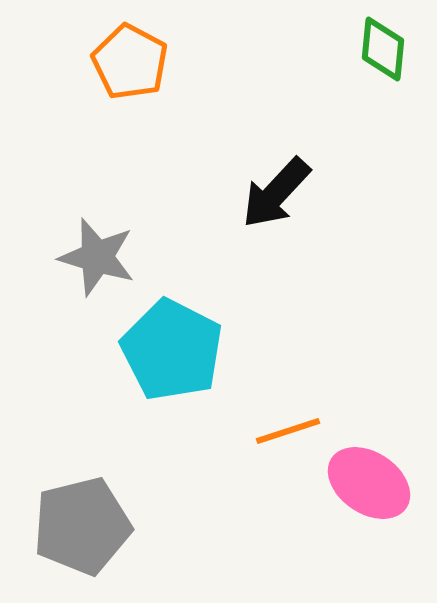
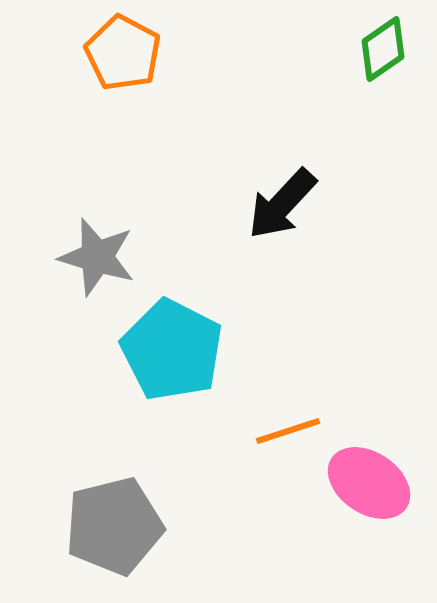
green diamond: rotated 50 degrees clockwise
orange pentagon: moved 7 px left, 9 px up
black arrow: moved 6 px right, 11 px down
gray pentagon: moved 32 px right
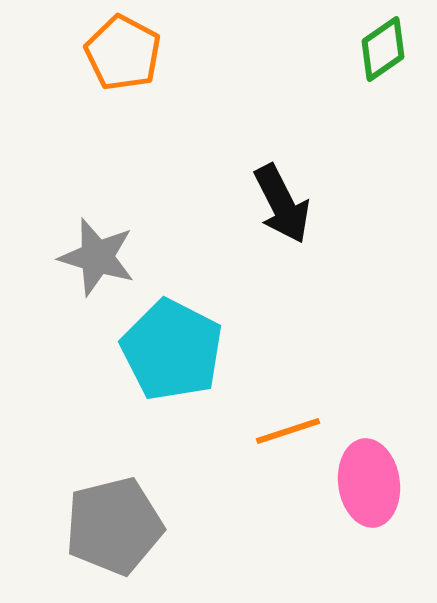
black arrow: rotated 70 degrees counterclockwise
pink ellipse: rotated 48 degrees clockwise
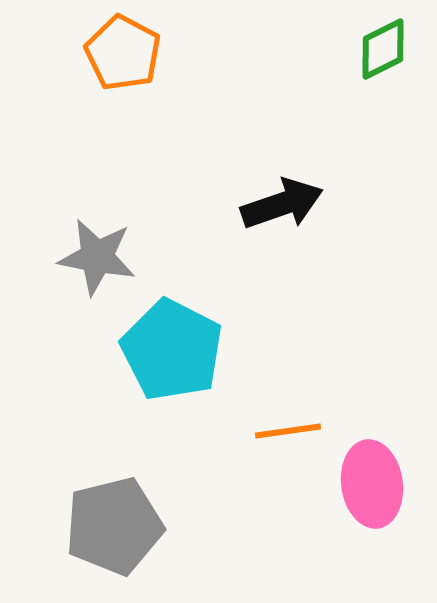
green diamond: rotated 8 degrees clockwise
black arrow: rotated 82 degrees counterclockwise
gray star: rotated 6 degrees counterclockwise
orange line: rotated 10 degrees clockwise
pink ellipse: moved 3 px right, 1 px down
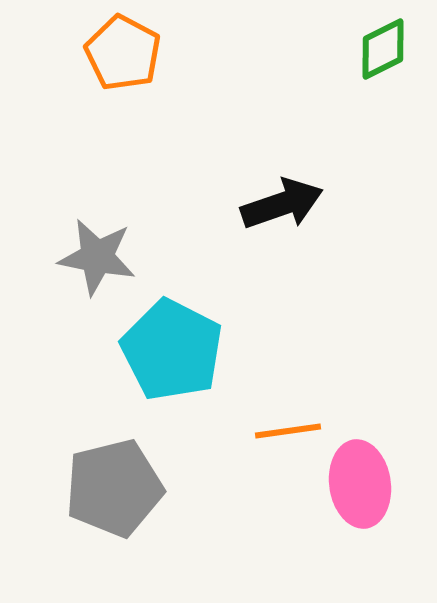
pink ellipse: moved 12 px left
gray pentagon: moved 38 px up
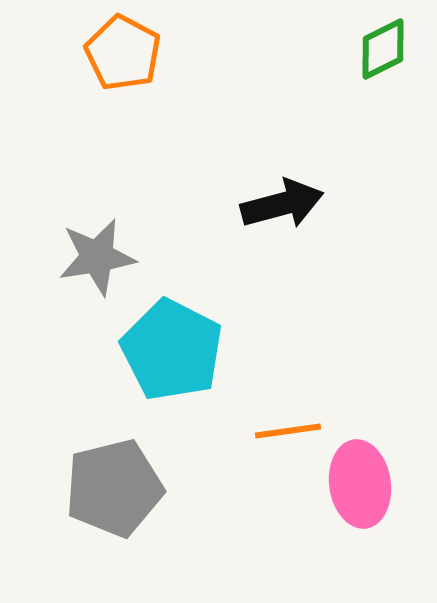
black arrow: rotated 4 degrees clockwise
gray star: rotated 20 degrees counterclockwise
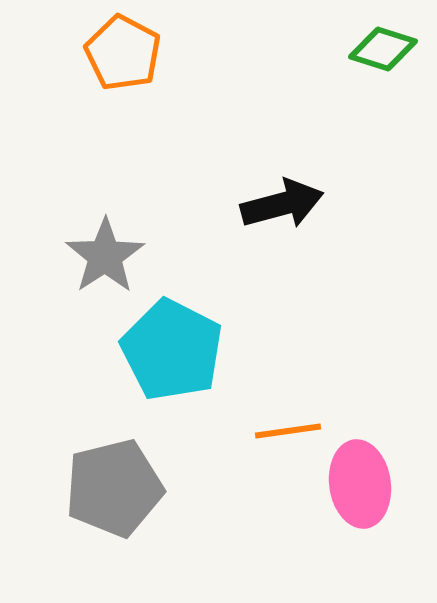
green diamond: rotated 44 degrees clockwise
gray star: moved 8 px right, 1 px up; rotated 24 degrees counterclockwise
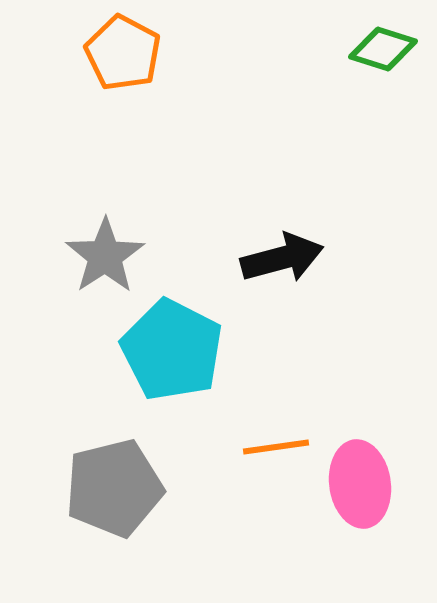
black arrow: moved 54 px down
orange line: moved 12 px left, 16 px down
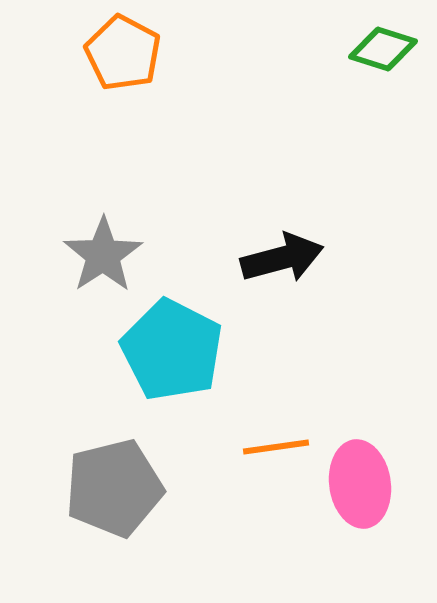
gray star: moved 2 px left, 1 px up
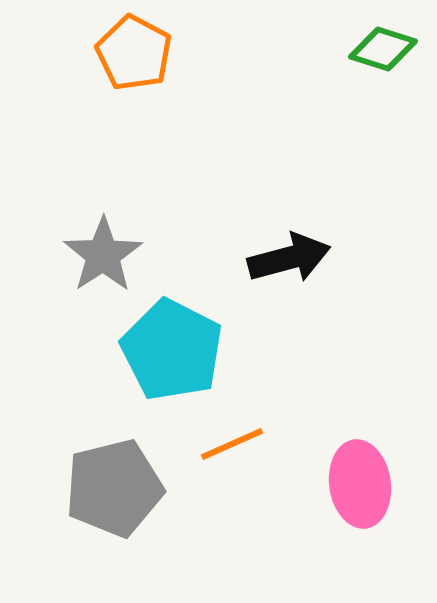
orange pentagon: moved 11 px right
black arrow: moved 7 px right
orange line: moved 44 px left, 3 px up; rotated 16 degrees counterclockwise
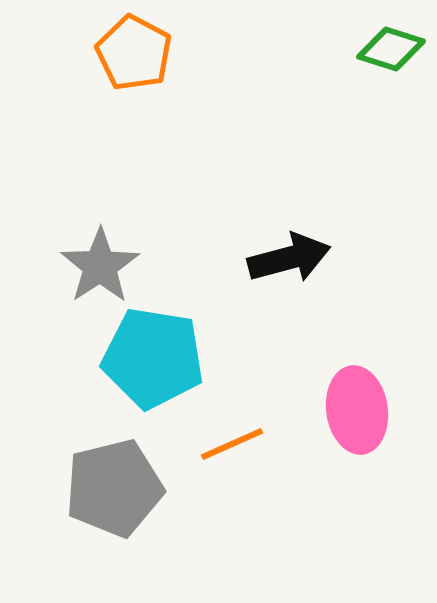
green diamond: moved 8 px right
gray star: moved 3 px left, 11 px down
cyan pentagon: moved 19 px left, 8 px down; rotated 18 degrees counterclockwise
pink ellipse: moved 3 px left, 74 px up
